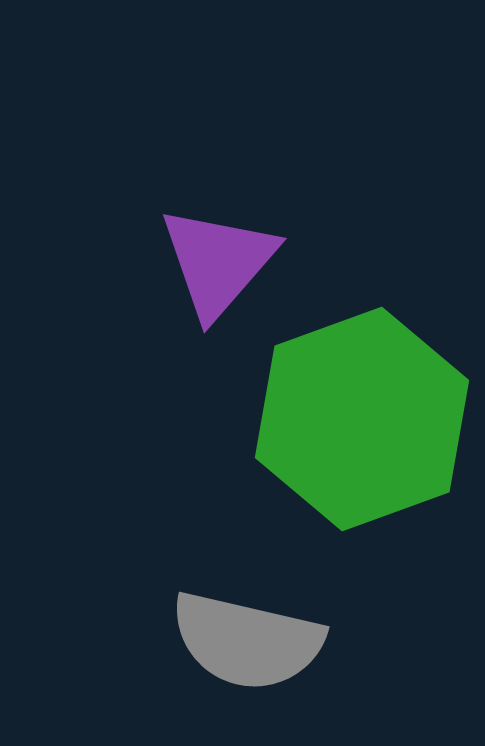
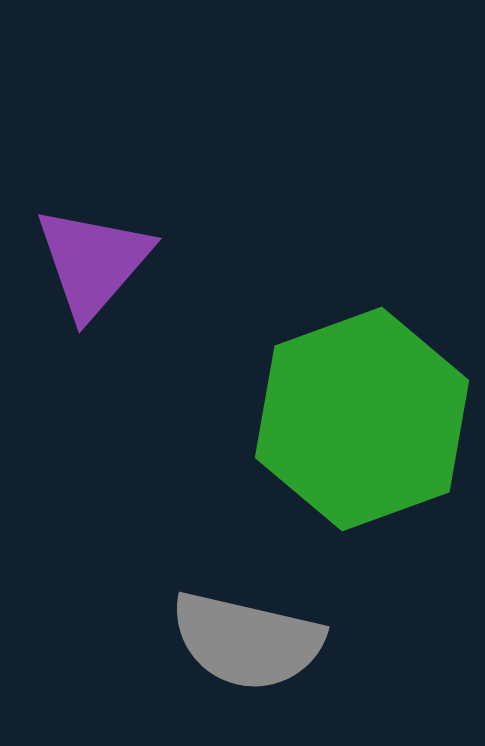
purple triangle: moved 125 px left
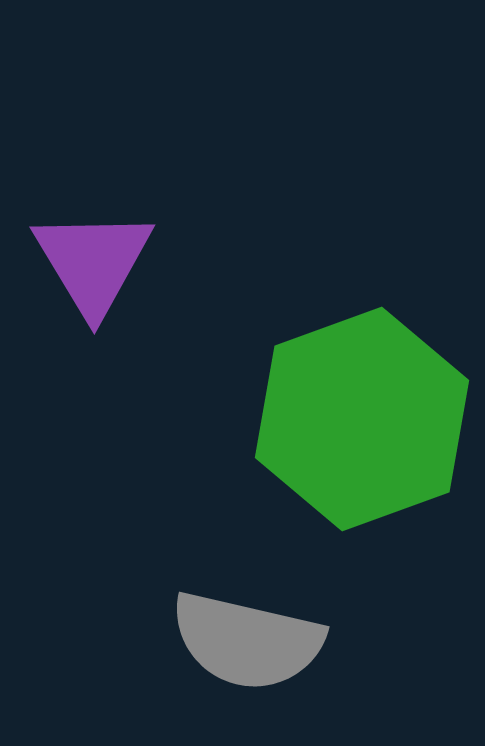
purple triangle: rotated 12 degrees counterclockwise
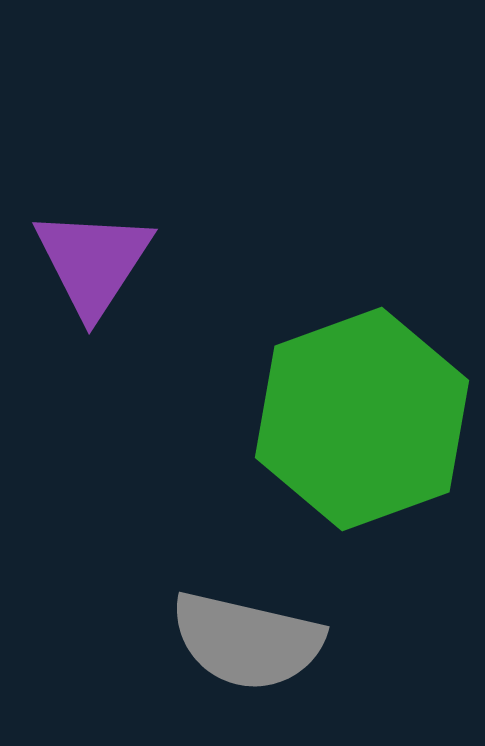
purple triangle: rotated 4 degrees clockwise
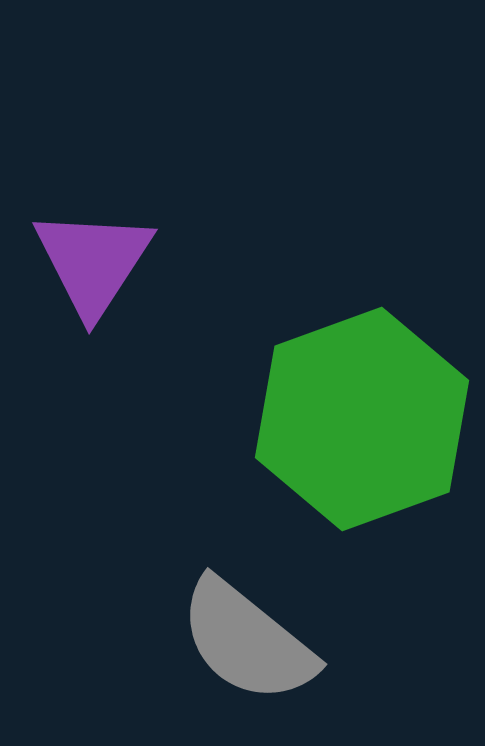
gray semicircle: rotated 26 degrees clockwise
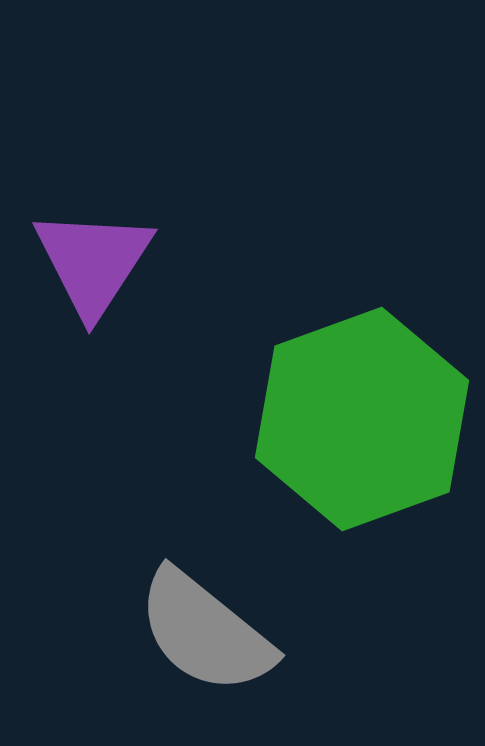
gray semicircle: moved 42 px left, 9 px up
